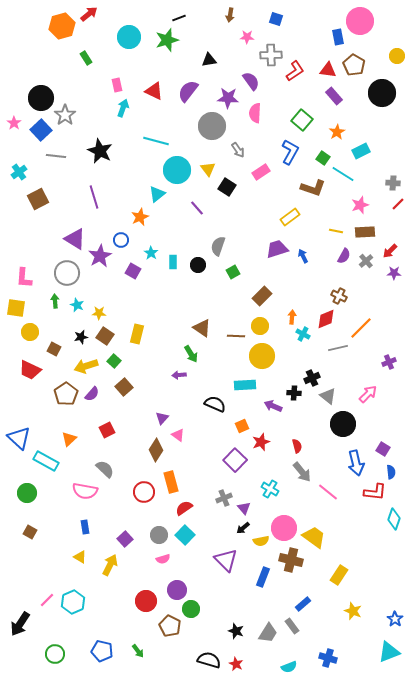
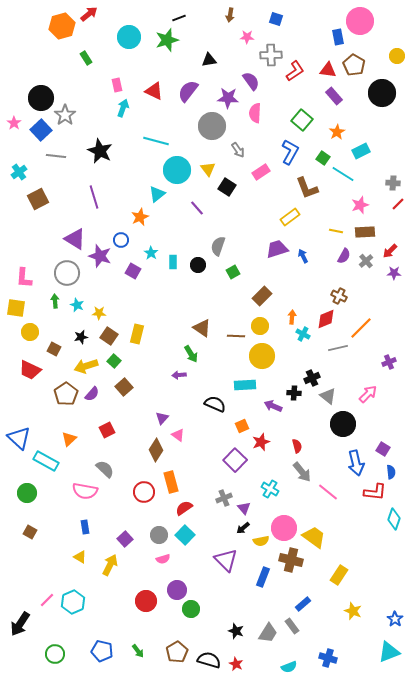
brown L-shape at (313, 188): moved 6 px left; rotated 50 degrees clockwise
purple star at (100, 256): rotated 25 degrees counterclockwise
brown square at (105, 336): moved 4 px right
brown pentagon at (170, 626): moved 7 px right, 26 px down; rotated 15 degrees clockwise
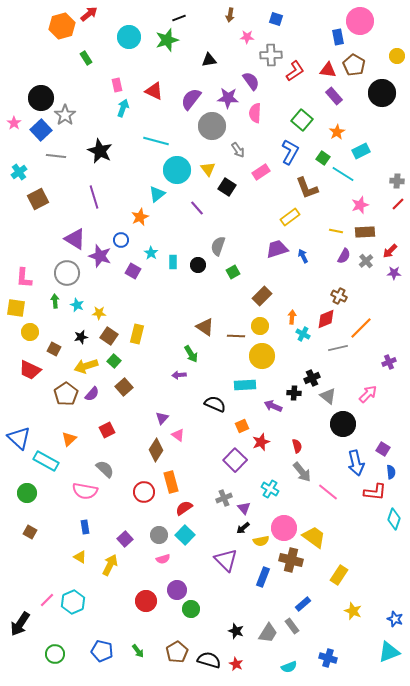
purple semicircle at (188, 91): moved 3 px right, 8 px down
gray cross at (393, 183): moved 4 px right, 2 px up
brown triangle at (202, 328): moved 3 px right, 1 px up
blue star at (395, 619): rotated 14 degrees counterclockwise
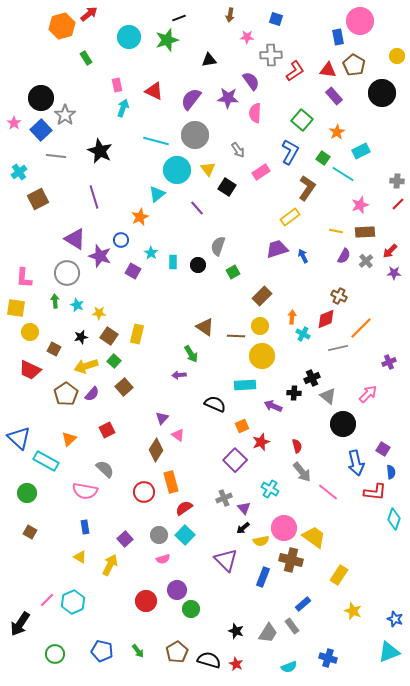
gray circle at (212, 126): moved 17 px left, 9 px down
brown L-shape at (307, 188): rotated 125 degrees counterclockwise
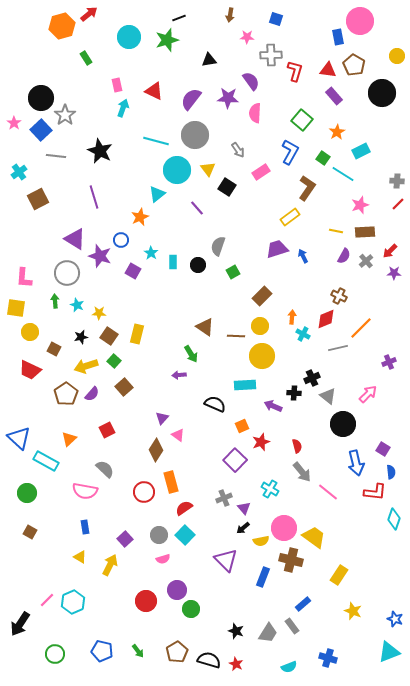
red L-shape at (295, 71): rotated 40 degrees counterclockwise
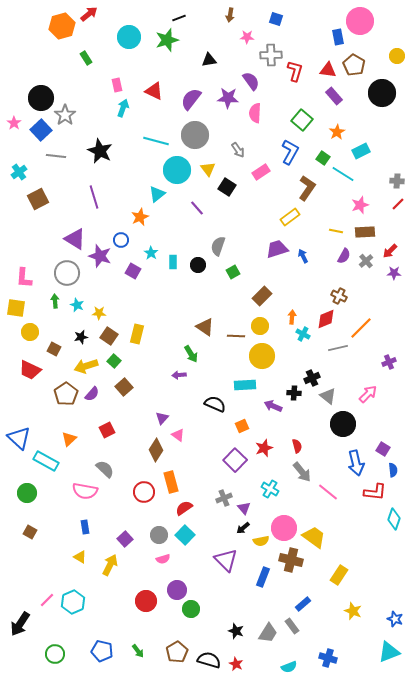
red star at (261, 442): moved 3 px right, 6 px down
blue semicircle at (391, 472): moved 2 px right, 2 px up
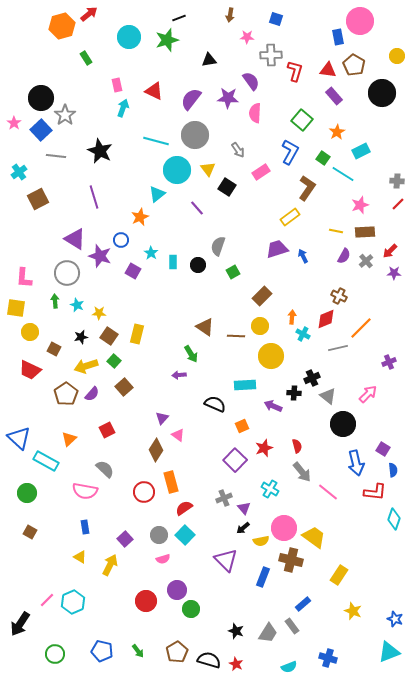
yellow circle at (262, 356): moved 9 px right
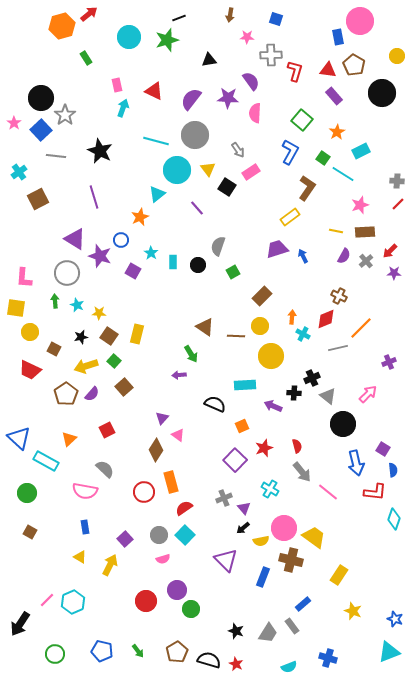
pink rectangle at (261, 172): moved 10 px left
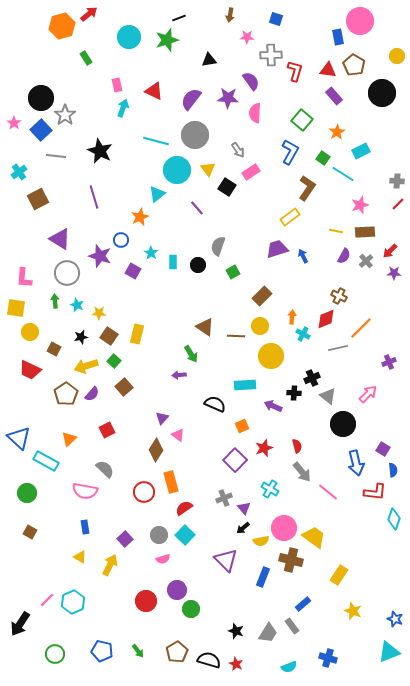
purple triangle at (75, 239): moved 15 px left
